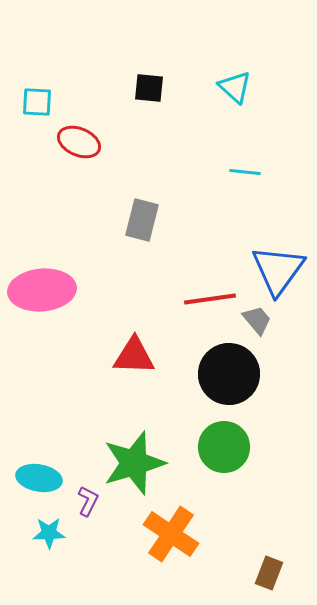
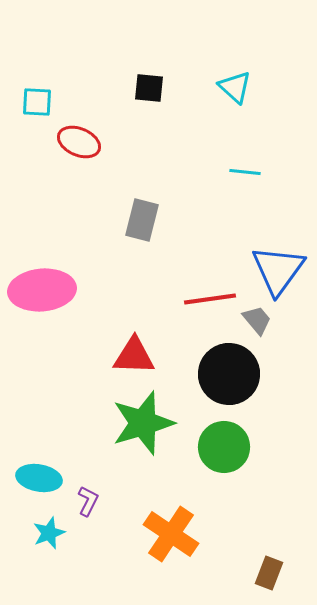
green star: moved 9 px right, 40 px up
cyan star: rotated 20 degrees counterclockwise
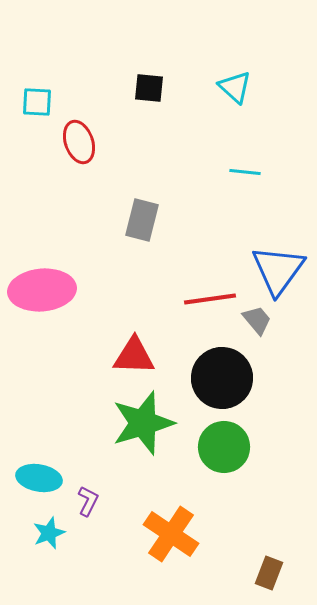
red ellipse: rotated 48 degrees clockwise
black circle: moved 7 px left, 4 px down
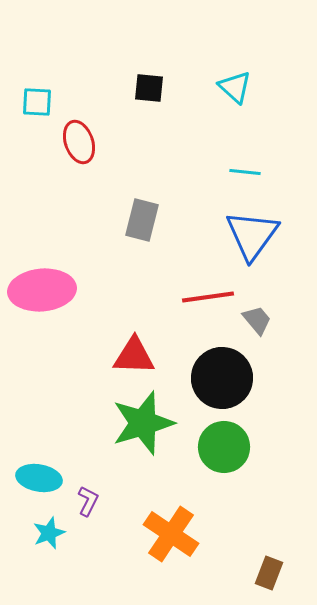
blue triangle: moved 26 px left, 35 px up
red line: moved 2 px left, 2 px up
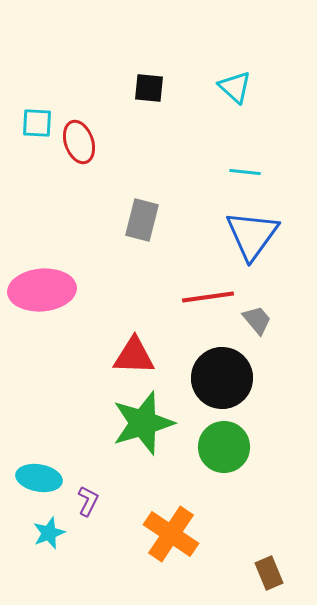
cyan square: moved 21 px down
brown rectangle: rotated 44 degrees counterclockwise
